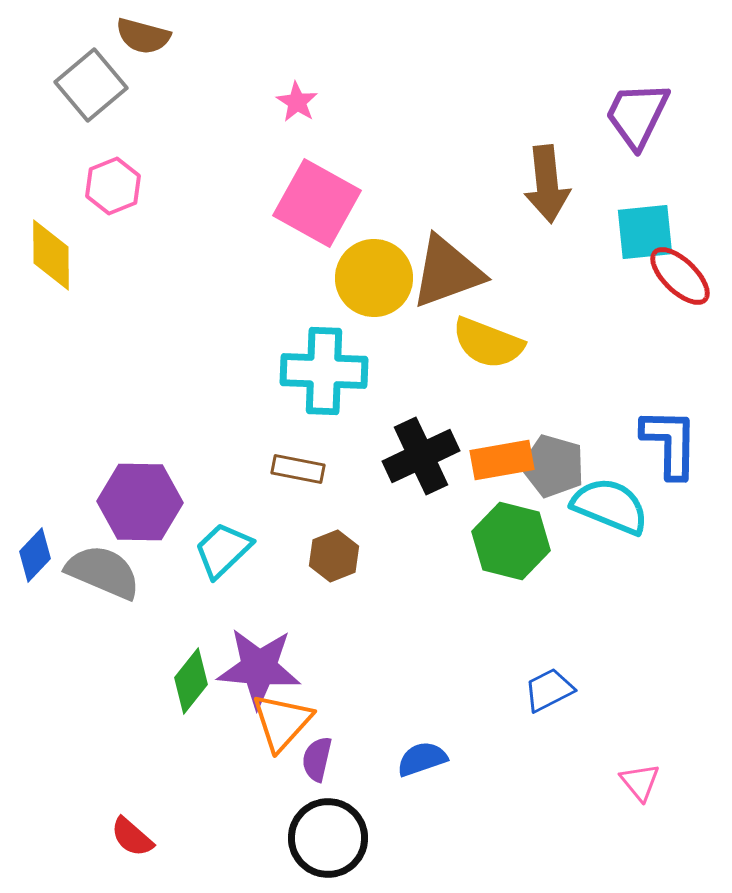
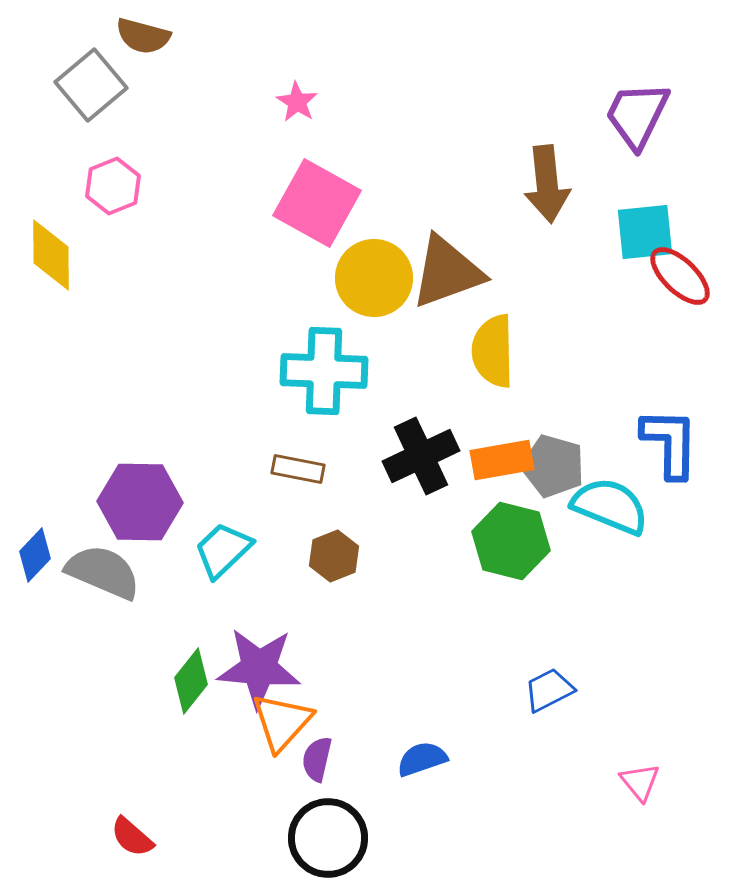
yellow semicircle: moved 5 px right, 8 px down; rotated 68 degrees clockwise
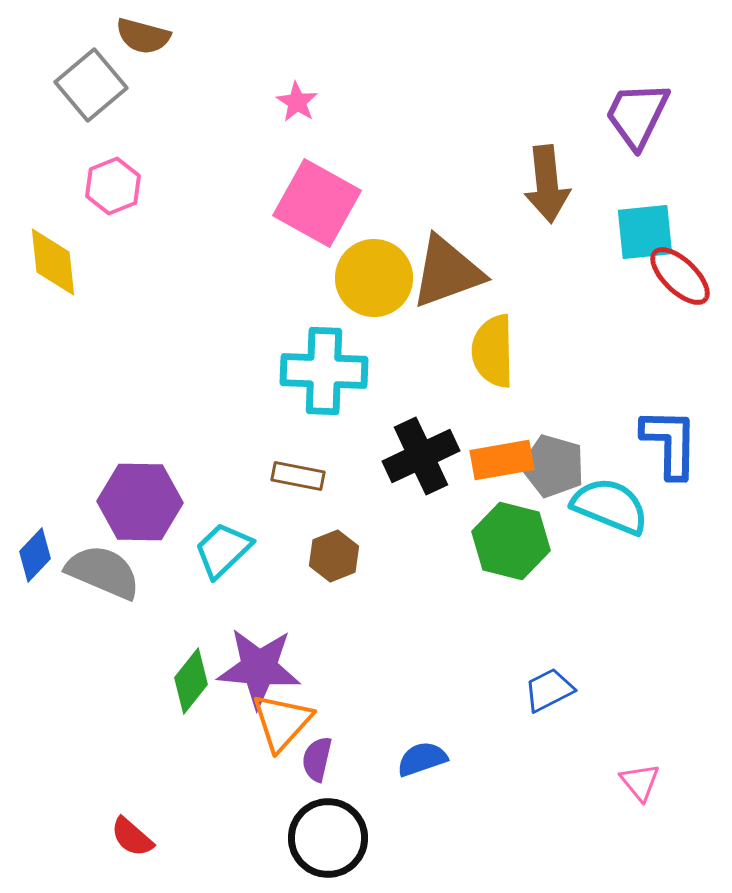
yellow diamond: moved 2 px right, 7 px down; rotated 6 degrees counterclockwise
brown rectangle: moved 7 px down
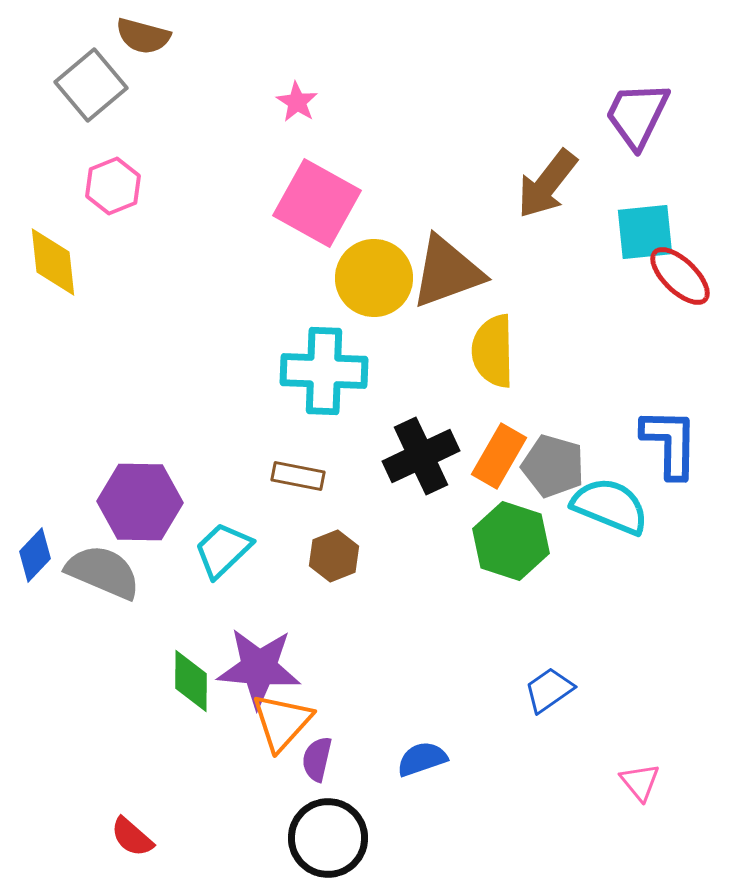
brown arrow: rotated 44 degrees clockwise
orange rectangle: moved 3 px left, 4 px up; rotated 50 degrees counterclockwise
green hexagon: rotated 4 degrees clockwise
green diamond: rotated 38 degrees counterclockwise
blue trapezoid: rotated 8 degrees counterclockwise
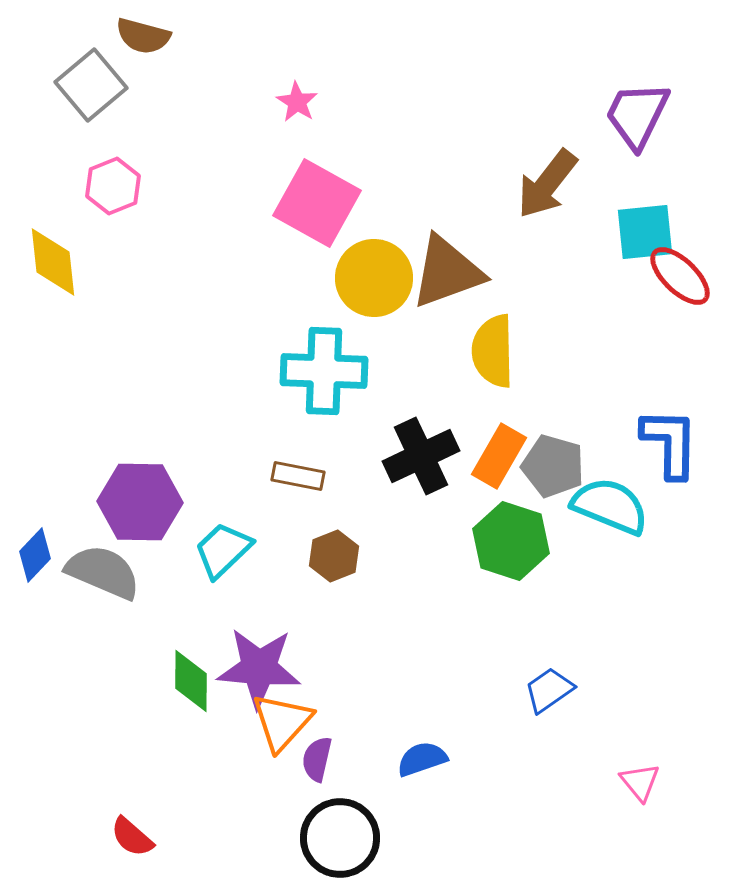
black circle: moved 12 px right
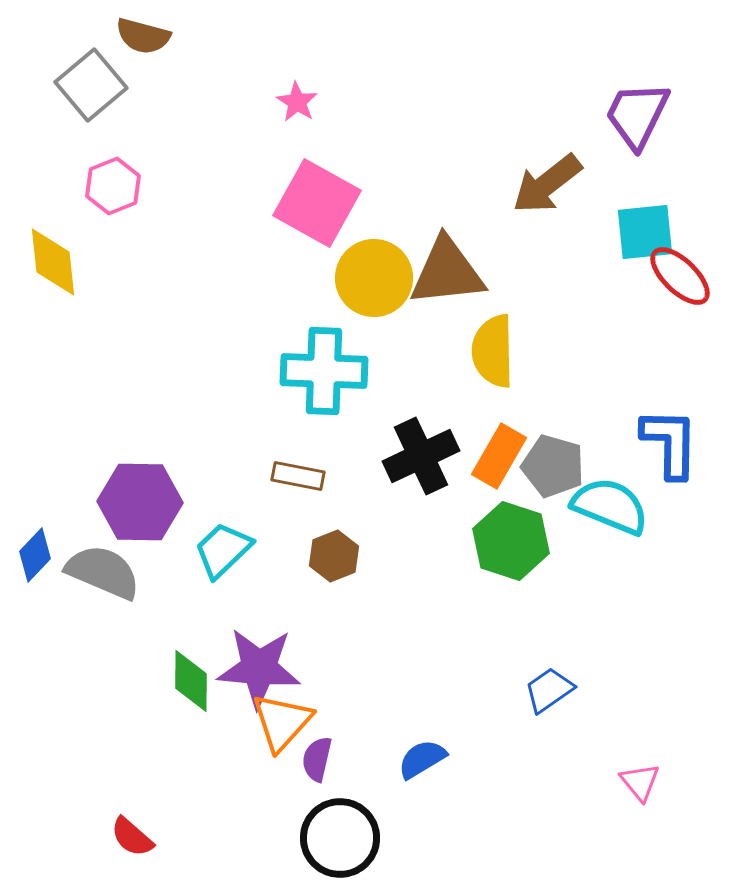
brown arrow: rotated 14 degrees clockwise
brown triangle: rotated 14 degrees clockwise
blue semicircle: rotated 12 degrees counterclockwise
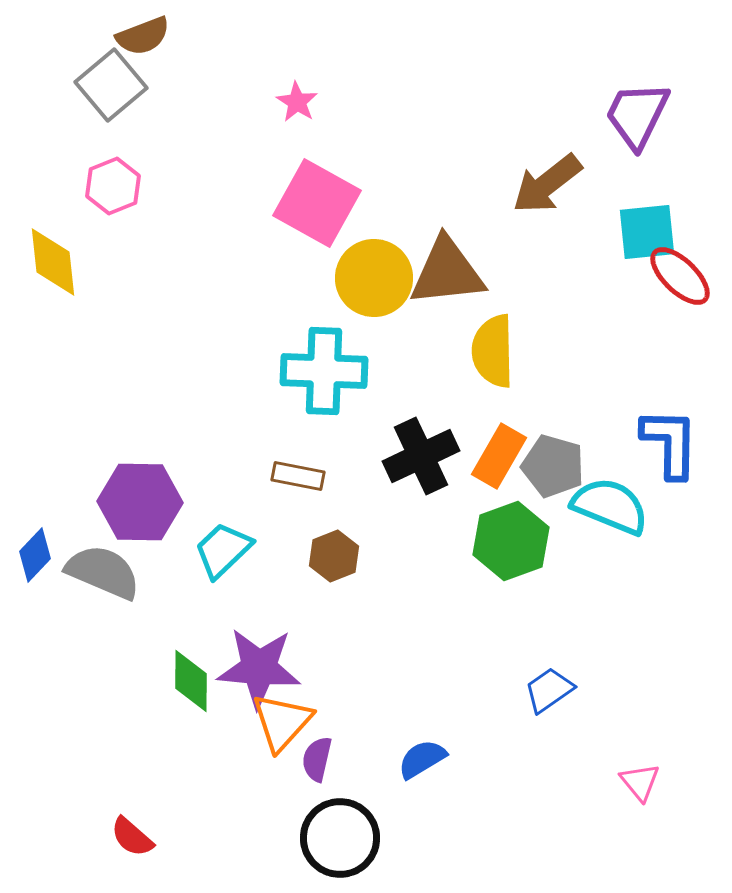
brown semicircle: rotated 36 degrees counterclockwise
gray square: moved 20 px right
cyan square: moved 2 px right
green hexagon: rotated 22 degrees clockwise
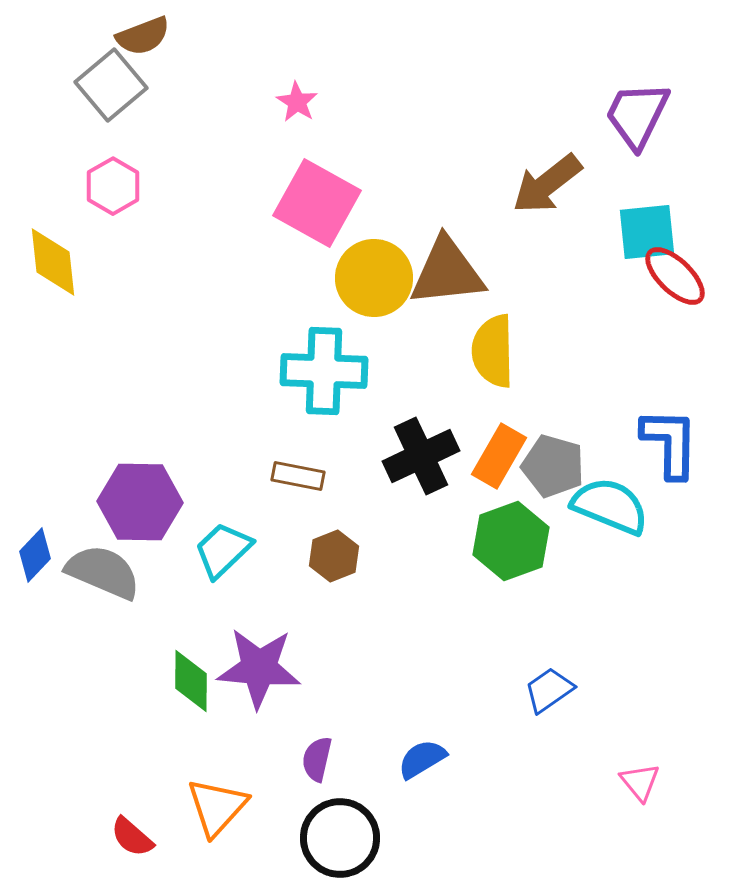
pink hexagon: rotated 8 degrees counterclockwise
red ellipse: moved 5 px left
orange triangle: moved 65 px left, 85 px down
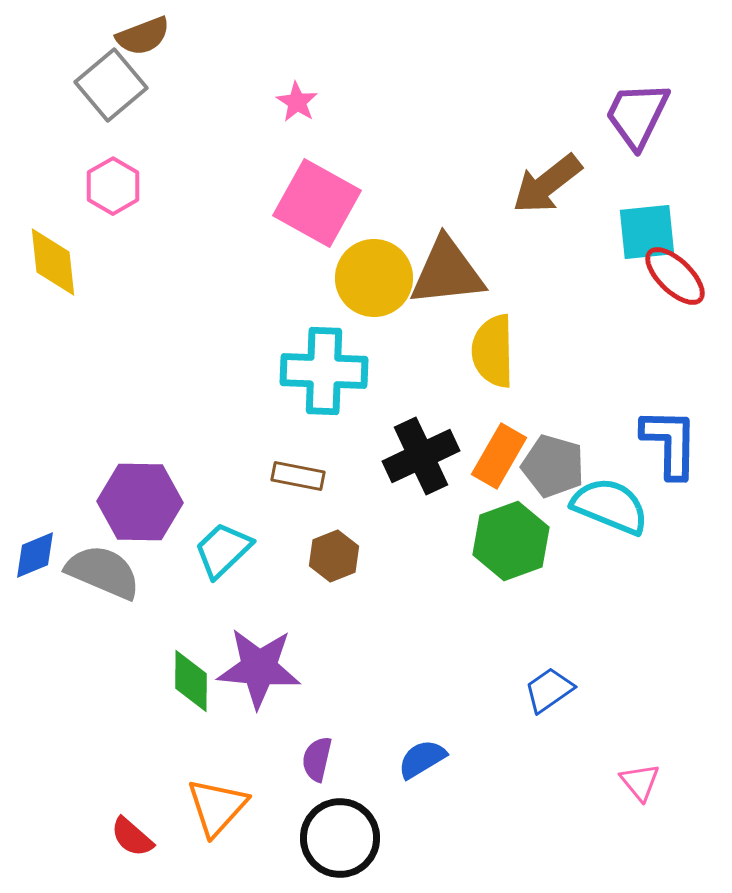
blue diamond: rotated 24 degrees clockwise
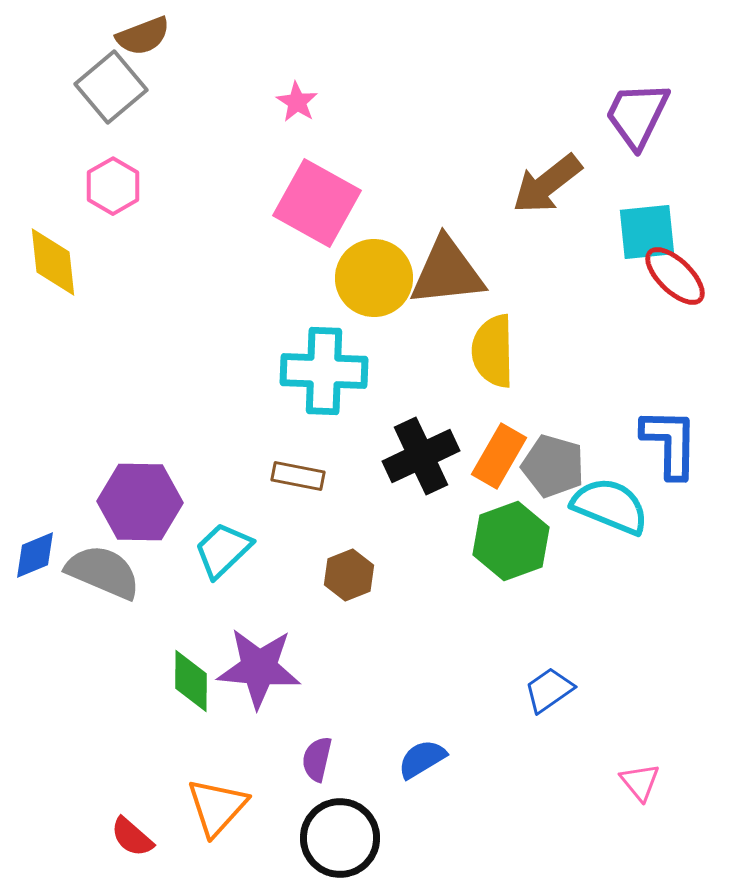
gray square: moved 2 px down
brown hexagon: moved 15 px right, 19 px down
